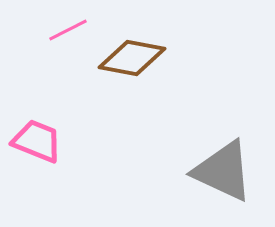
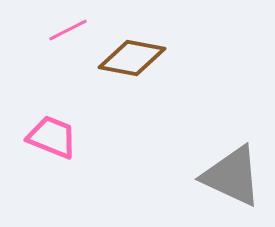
pink trapezoid: moved 15 px right, 4 px up
gray triangle: moved 9 px right, 5 px down
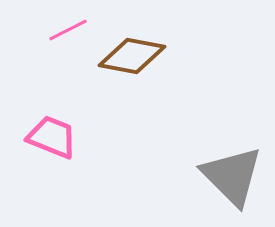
brown diamond: moved 2 px up
gray triangle: rotated 20 degrees clockwise
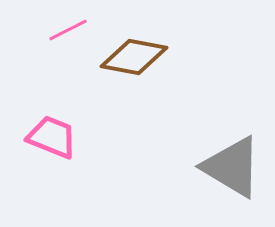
brown diamond: moved 2 px right, 1 px down
gray triangle: moved 9 px up; rotated 14 degrees counterclockwise
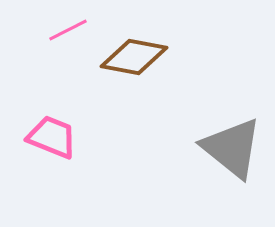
gray triangle: moved 19 px up; rotated 8 degrees clockwise
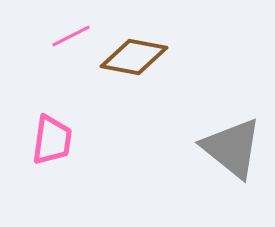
pink line: moved 3 px right, 6 px down
pink trapezoid: moved 3 px down; rotated 76 degrees clockwise
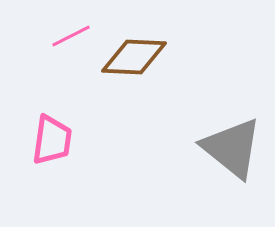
brown diamond: rotated 8 degrees counterclockwise
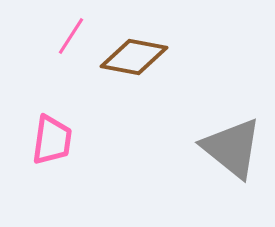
pink line: rotated 30 degrees counterclockwise
brown diamond: rotated 8 degrees clockwise
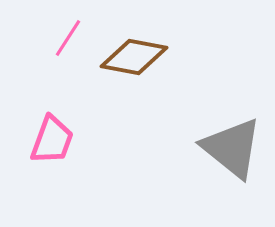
pink line: moved 3 px left, 2 px down
pink trapezoid: rotated 12 degrees clockwise
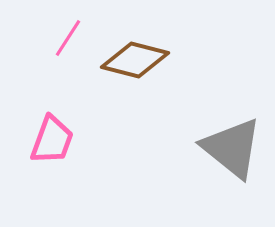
brown diamond: moved 1 px right, 3 px down; rotated 4 degrees clockwise
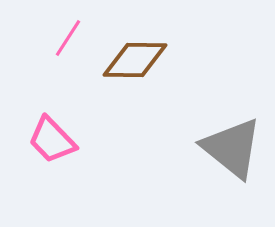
brown diamond: rotated 14 degrees counterclockwise
pink trapezoid: rotated 116 degrees clockwise
